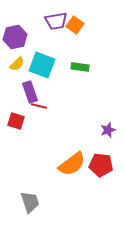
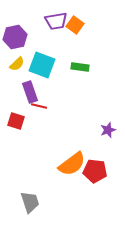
red pentagon: moved 6 px left, 6 px down
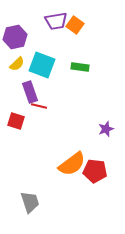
purple star: moved 2 px left, 1 px up
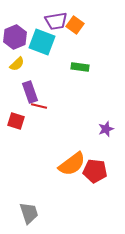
purple hexagon: rotated 10 degrees counterclockwise
cyan square: moved 23 px up
gray trapezoid: moved 1 px left, 11 px down
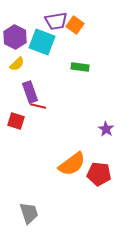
purple hexagon: rotated 10 degrees counterclockwise
red line: moved 1 px left
purple star: rotated 21 degrees counterclockwise
red pentagon: moved 4 px right, 3 px down
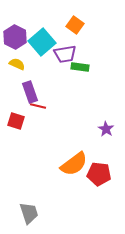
purple trapezoid: moved 9 px right, 33 px down
cyan square: rotated 28 degrees clockwise
yellow semicircle: rotated 112 degrees counterclockwise
orange semicircle: moved 2 px right
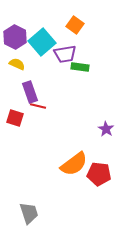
red square: moved 1 px left, 3 px up
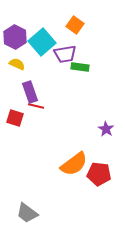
red line: moved 2 px left
gray trapezoid: moved 2 px left; rotated 145 degrees clockwise
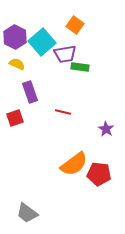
red line: moved 27 px right, 6 px down
red square: rotated 36 degrees counterclockwise
